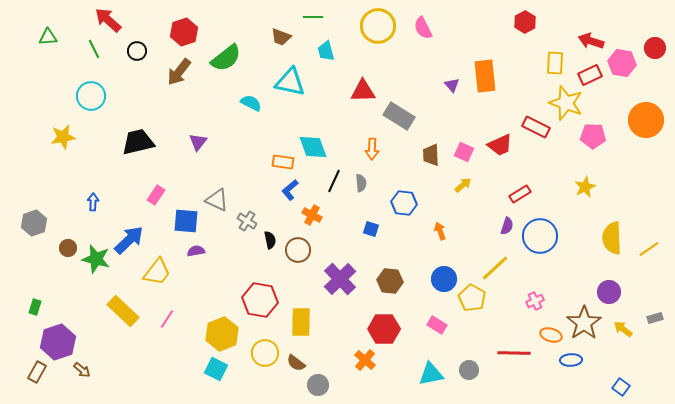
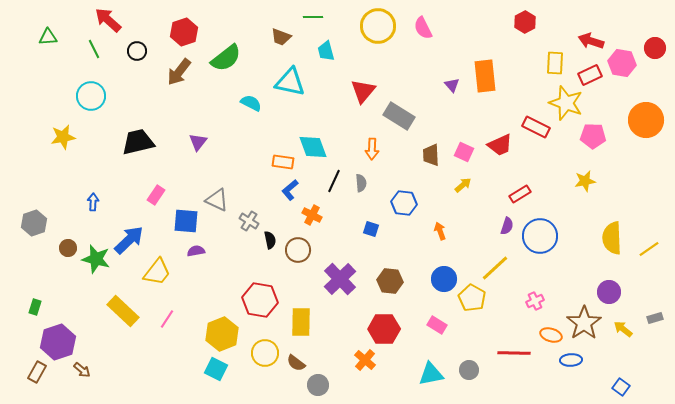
red triangle at (363, 91): rotated 48 degrees counterclockwise
yellow star at (585, 187): moved 6 px up; rotated 15 degrees clockwise
gray cross at (247, 221): moved 2 px right
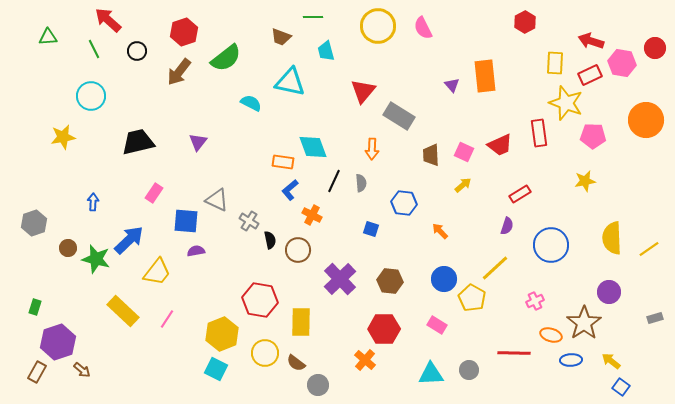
red rectangle at (536, 127): moved 3 px right, 6 px down; rotated 56 degrees clockwise
pink rectangle at (156, 195): moved 2 px left, 2 px up
orange arrow at (440, 231): rotated 24 degrees counterclockwise
blue circle at (540, 236): moved 11 px right, 9 px down
yellow arrow at (623, 329): moved 12 px left, 32 px down
cyan triangle at (431, 374): rotated 8 degrees clockwise
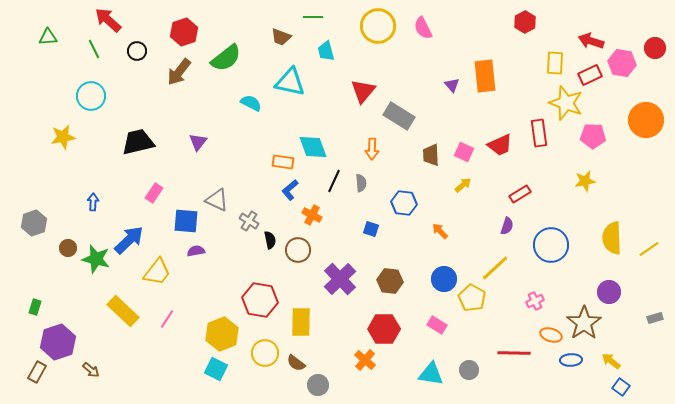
brown arrow at (82, 370): moved 9 px right
cyan triangle at (431, 374): rotated 12 degrees clockwise
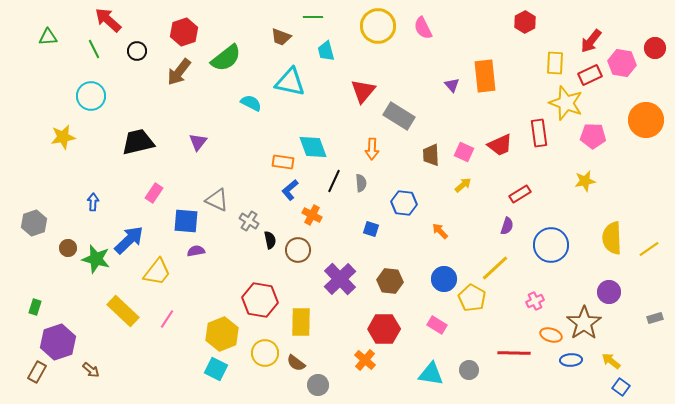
red arrow at (591, 41): rotated 70 degrees counterclockwise
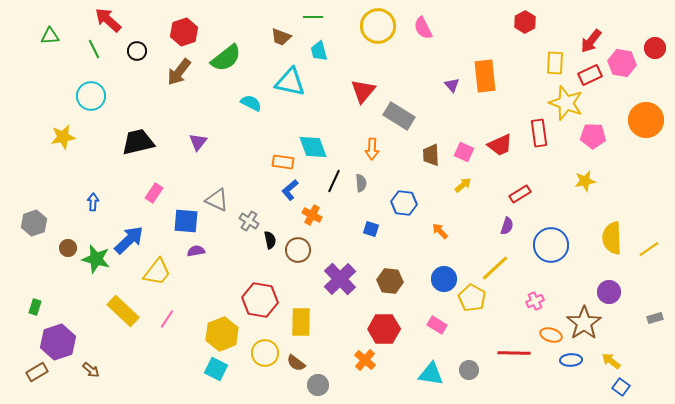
green triangle at (48, 37): moved 2 px right, 1 px up
cyan trapezoid at (326, 51): moved 7 px left
brown rectangle at (37, 372): rotated 30 degrees clockwise
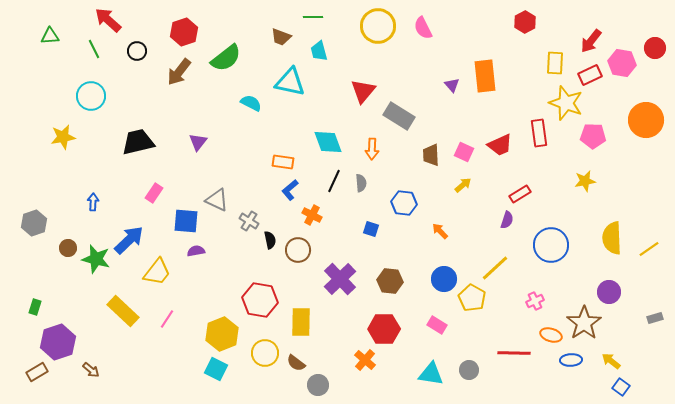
cyan diamond at (313, 147): moved 15 px right, 5 px up
purple semicircle at (507, 226): moved 6 px up
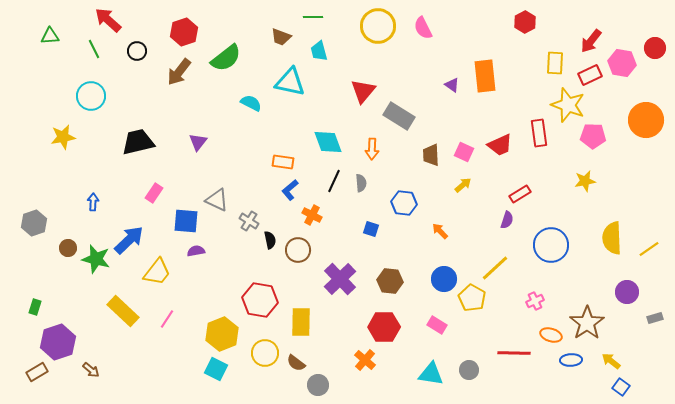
purple triangle at (452, 85): rotated 14 degrees counterclockwise
yellow star at (566, 103): moved 2 px right, 2 px down
purple circle at (609, 292): moved 18 px right
brown star at (584, 323): moved 3 px right
red hexagon at (384, 329): moved 2 px up
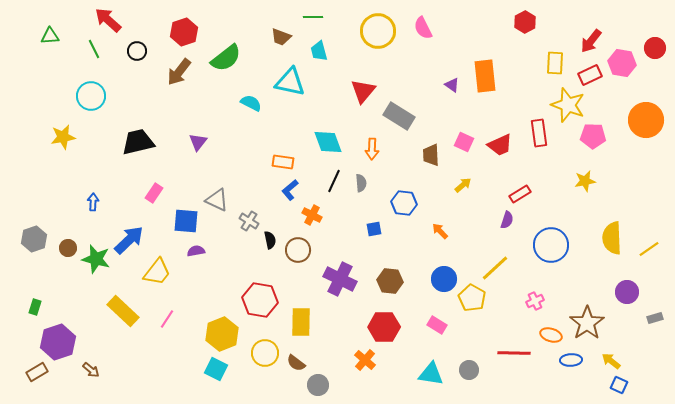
yellow circle at (378, 26): moved 5 px down
pink square at (464, 152): moved 10 px up
gray hexagon at (34, 223): moved 16 px down
blue square at (371, 229): moved 3 px right; rotated 28 degrees counterclockwise
purple cross at (340, 279): rotated 20 degrees counterclockwise
blue square at (621, 387): moved 2 px left, 2 px up; rotated 12 degrees counterclockwise
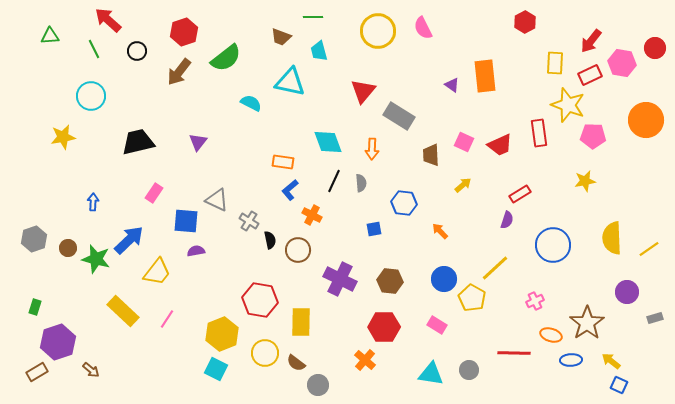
blue circle at (551, 245): moved 2 px right
